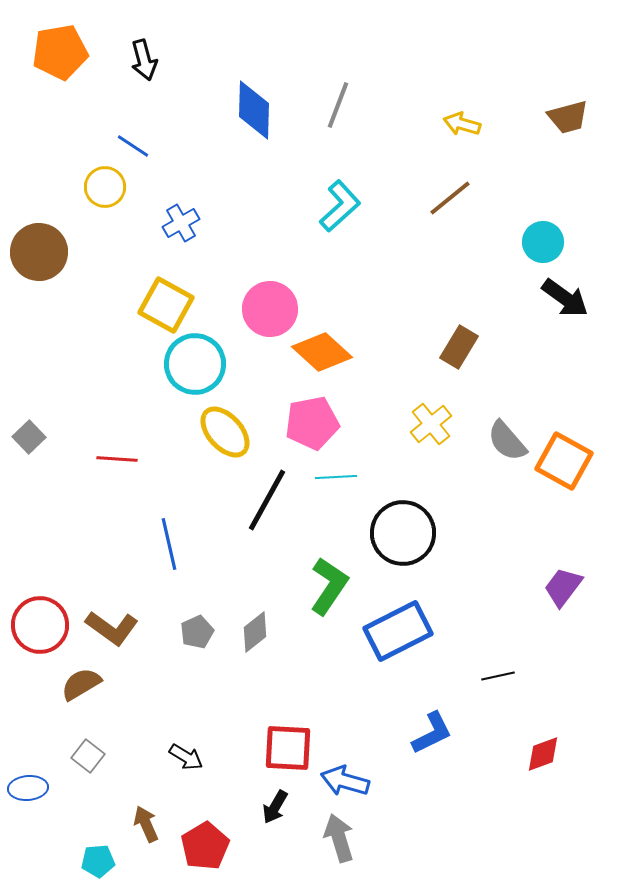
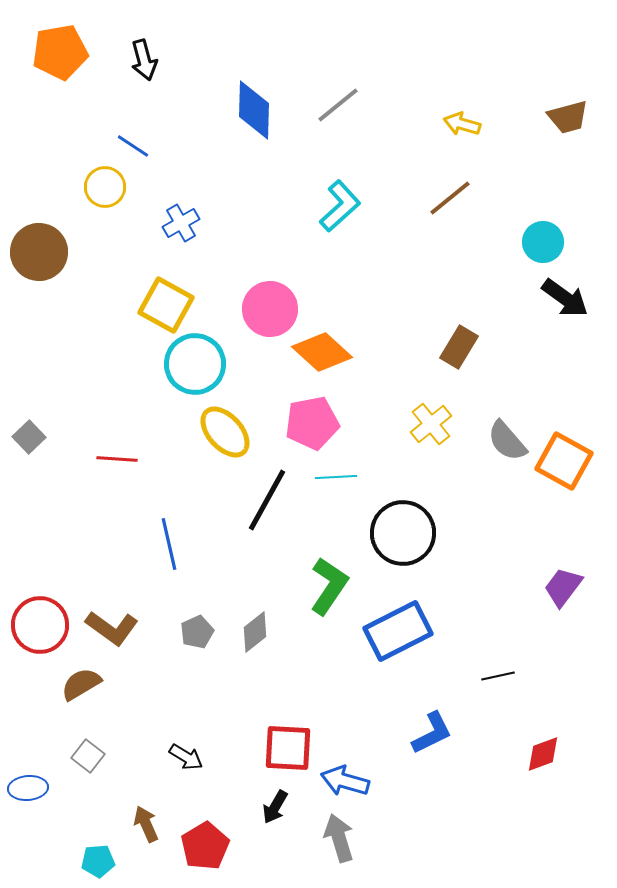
gray line at (338, 105): rotated 30 degrees clockwise
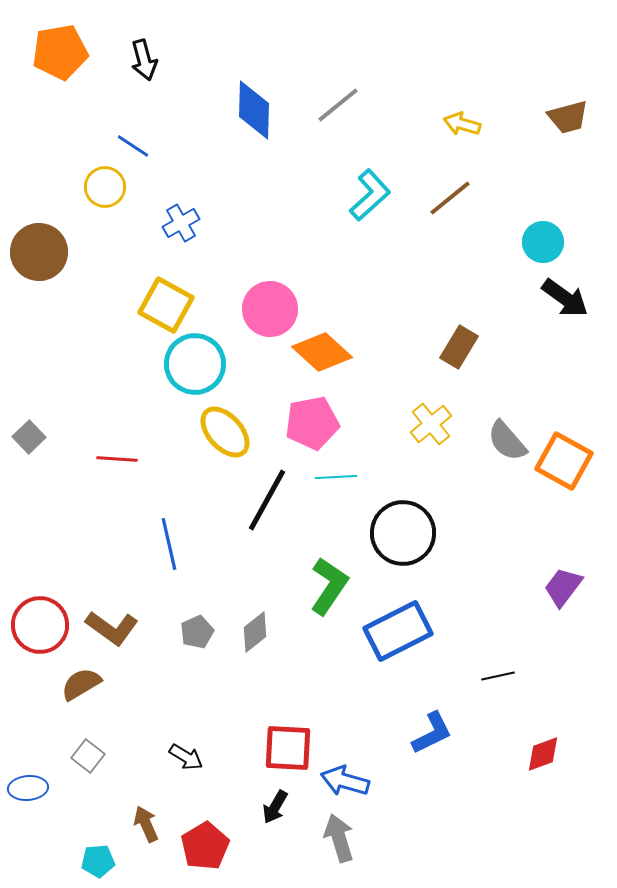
cyan L-shape at (340, 206): moved 30 px right, 11 px up
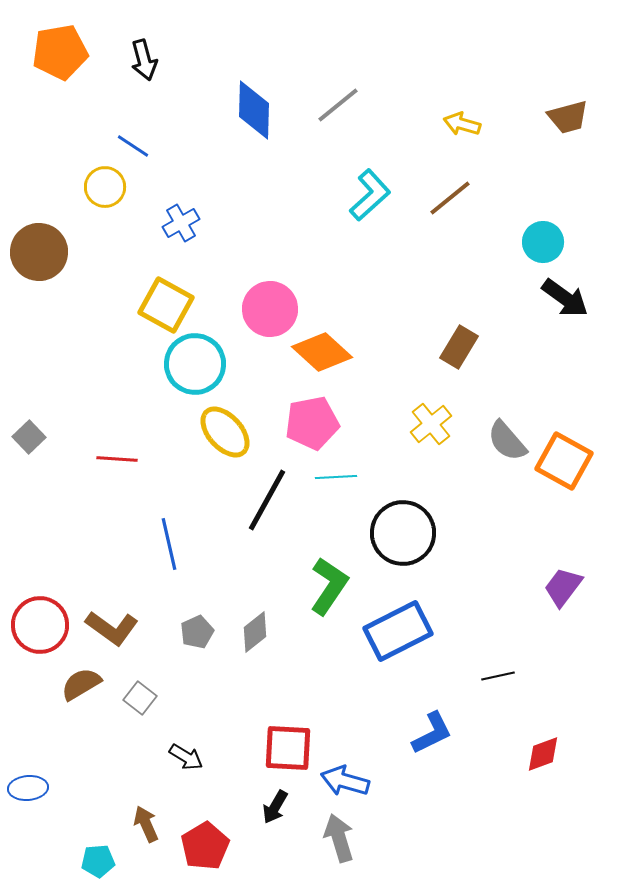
gray square at (88, 756): moved 52 px right, 58 px up
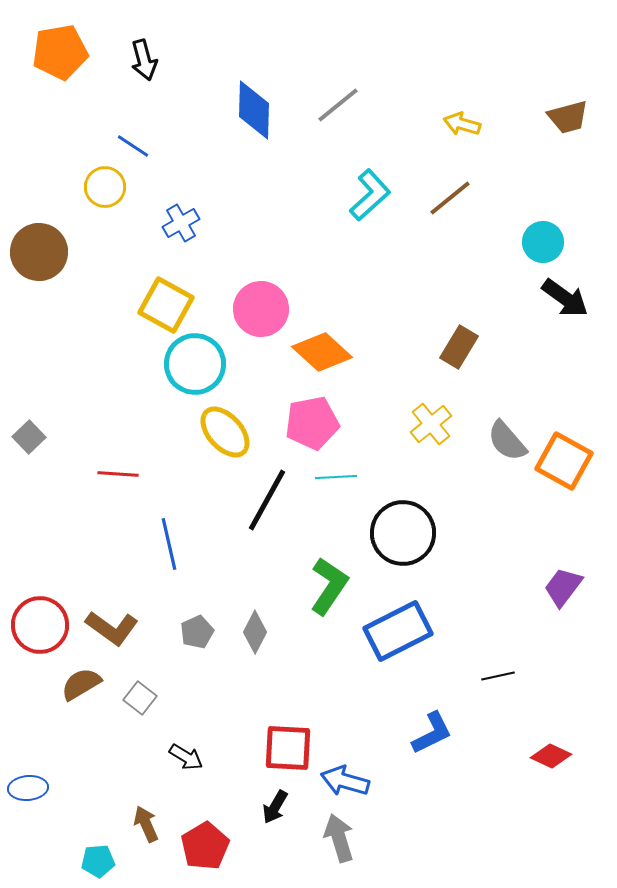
pink circle at (270, 309): moved 9 px left
red line at (117, 459): moved 1 px right, 15 px down
gray diamond at (255, 632): rotated 24 degrees counterclockwise
red diamond at (543, 754): moved 8 px right, 2 px down; rotated 45 degrees clockwise
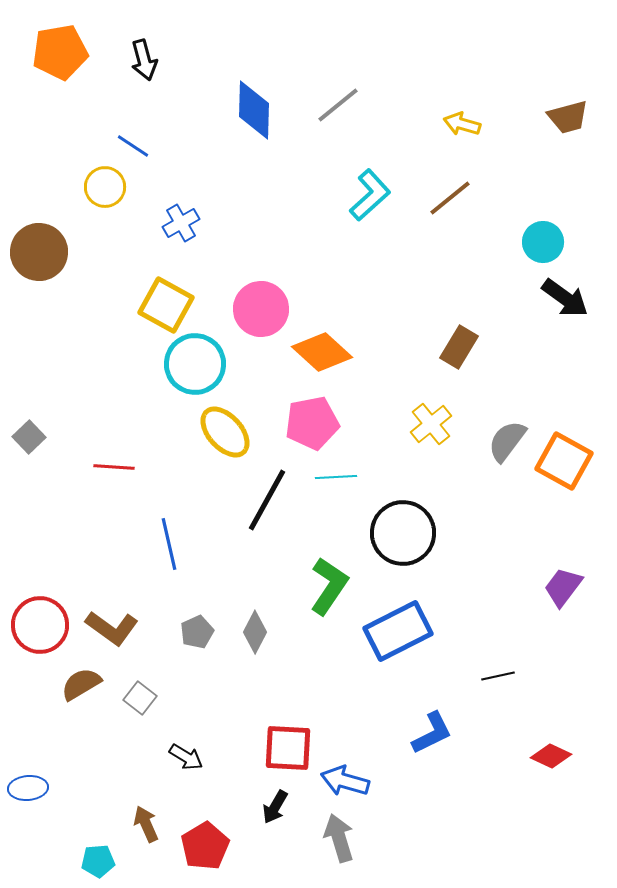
gray semicircle at (507, 441): rotated 78 degrees clockwise
red line at (118, 474): moved 4 px left, 7 px up
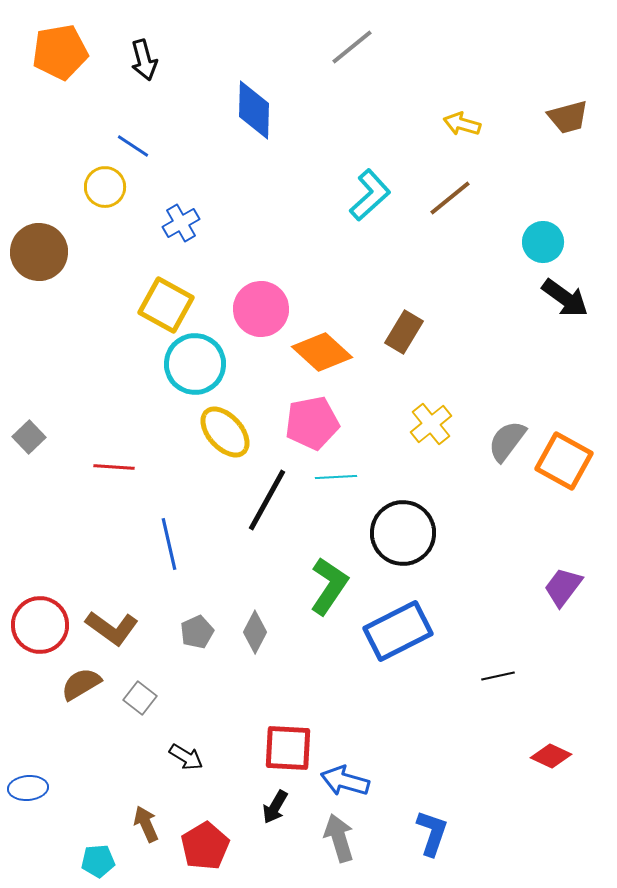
gray line at (338, 105): moved 14 px right, 58 px up
brown rectangle at (459, 347): moved 55 px left, 15 px up
blue L-shape at (432, 733): moved 100 px down; rotated 45 degrees counterclockwise
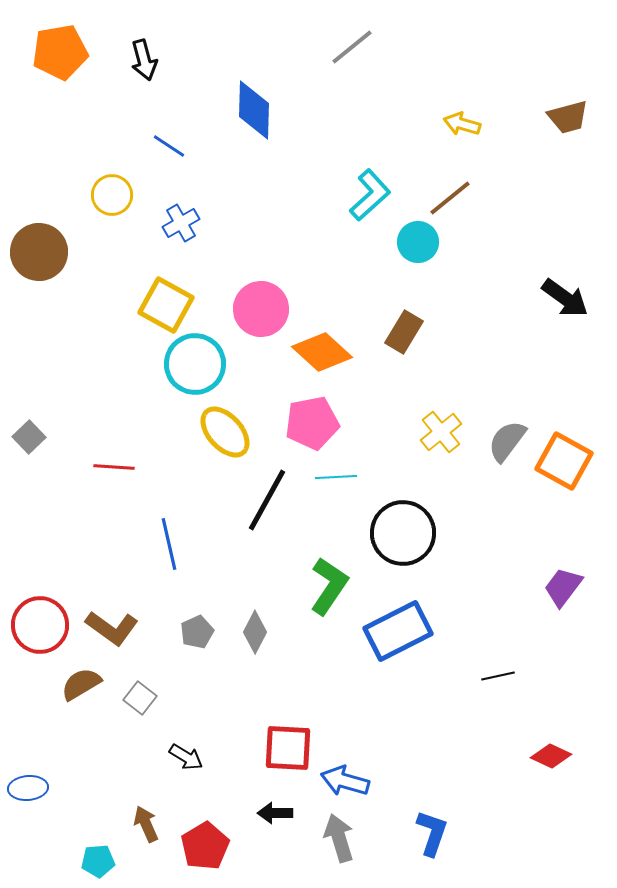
blue line at (133, 146): moved 36 px right
yellow circle at (105, 187): moved 7 px right, 8 px down
cyan circle at (543, 242): moved 125 px left
yellow cross at (431, 424): moved 10 px right, 8 px down
black arrow at (275, 807): moved 6 px down; rotated 60 degrees clockwise
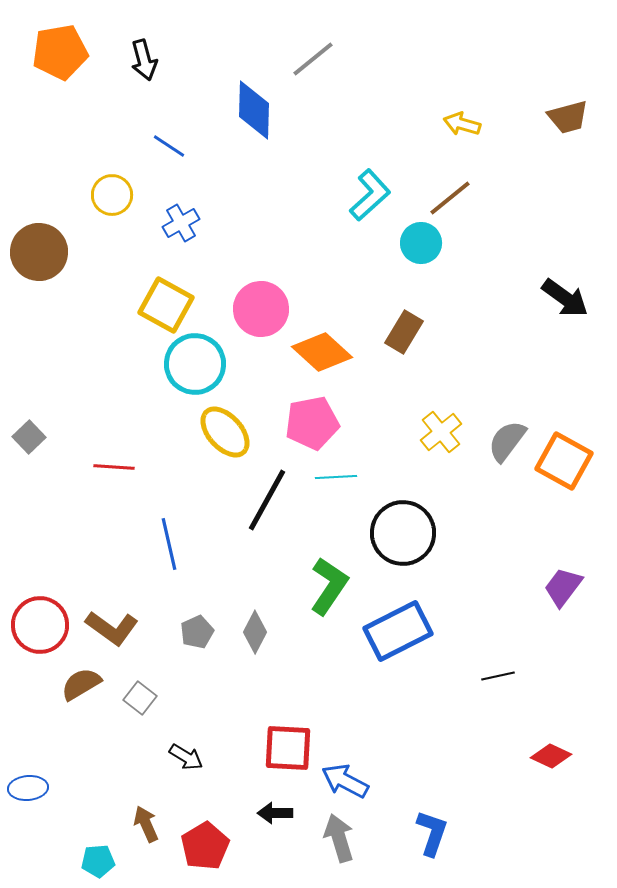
gray line at (352, 47): moved 39 px left, 12 px down
cyan circle at (418, 242): moved 3 px right, 1 px down
blue arrow at (345, 781): rotated 12 degrees clockwise
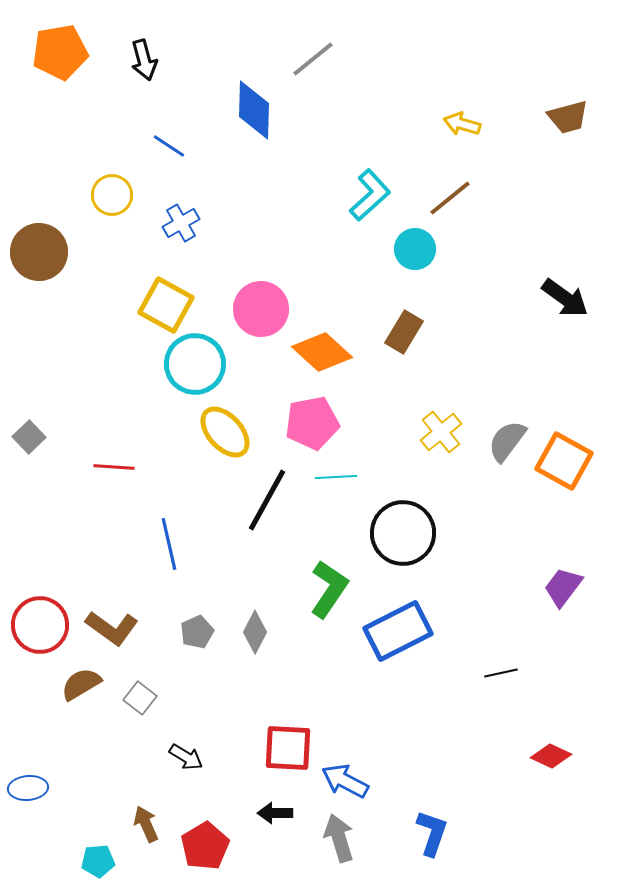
cyan circle at (421, 243): moved 6 px left, 6 px down
green L-shape at (329, 586): moved 3 px down
black line at (498, 676): moved 3 px right, 3 px up
